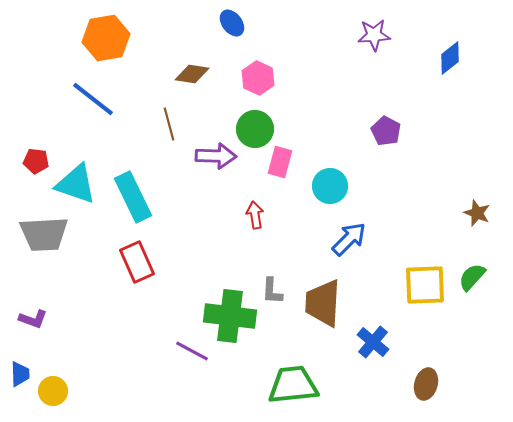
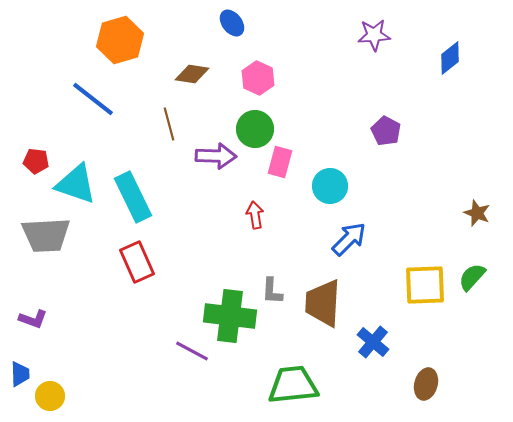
orange hexagon: moved 14 px right, 2 px down; rotated 6 degrees counterclockwise
gray trapezoid: moved 2 px right, 1 px down
yellow circle: moved 3 px left, 5 px down
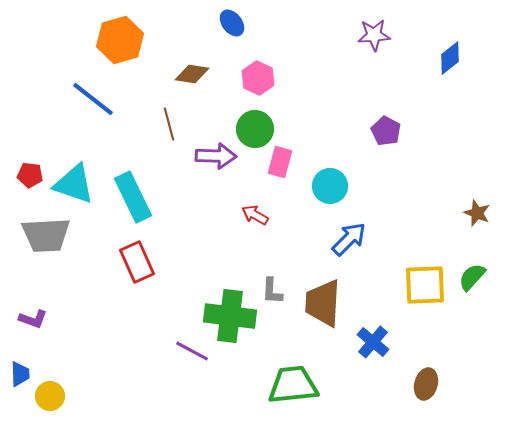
red pentagon: moved 6 px left, 14 px down
cyan triangle: moved 2 px left
red arrow: rotated 52 degrees counterclockwise
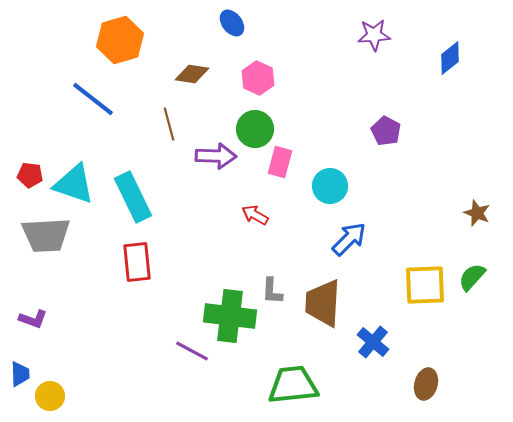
red rectangle: rotated 18 degrees clockwise
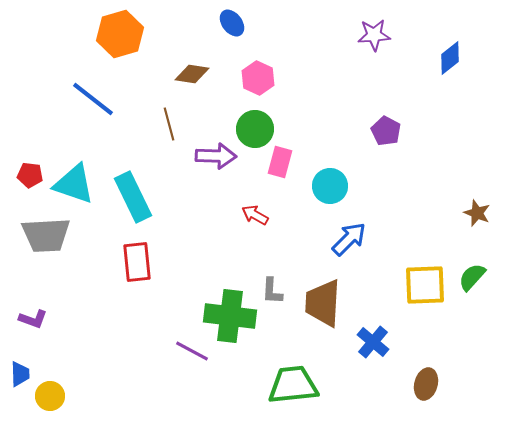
orange hexagon: moved 6 px up
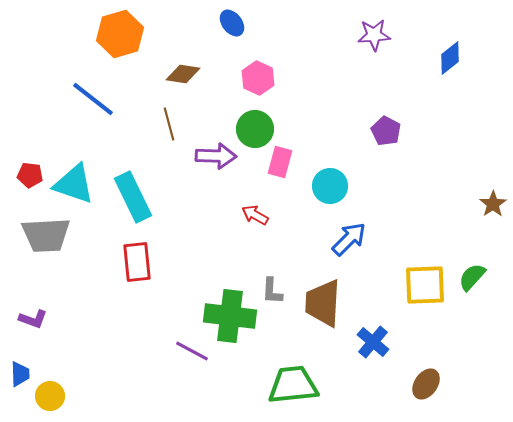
brown diamond: moved 9 px left
brown star: moved 16 px right, 9 px up; rotated 16 degrees clockwise
brown ellipse: rotated 20 degrees clockwise
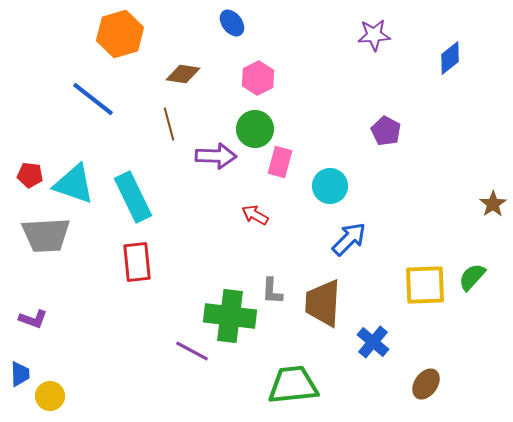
pink hexagon: rotated 8 degrees clockwise
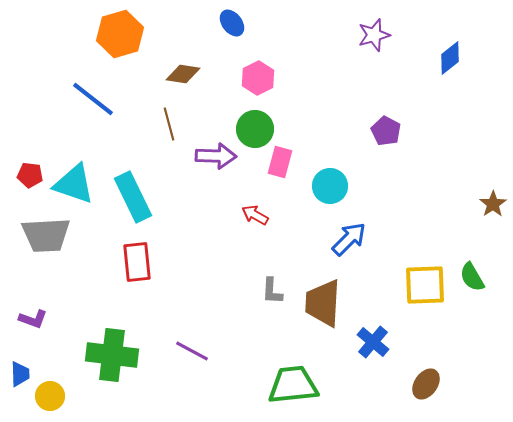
purple star: rotated 12 degrees counterclockwise
green semicircle: rotated 72 degrees counterclockwise
green cross: moved 118 px left, 39 px down
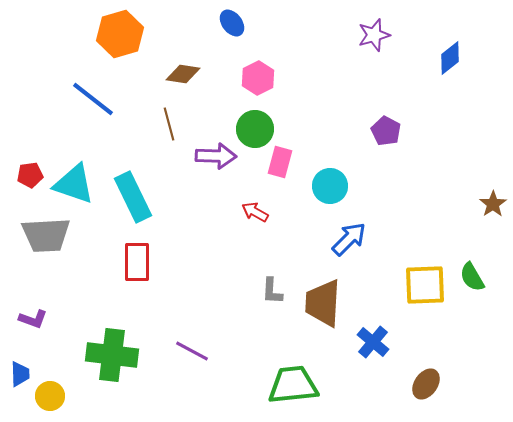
red pentagon: rotated 15 degrees counterclockwise
red arrow: moved 3 px up
red rectangle: rotated 6 degrees clockwise
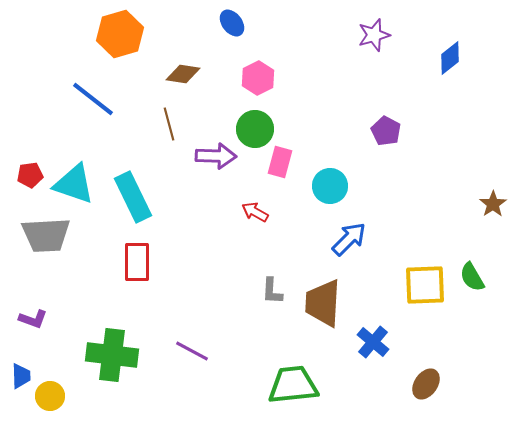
blue trapezoid: moved 1 px right, 2 px down
